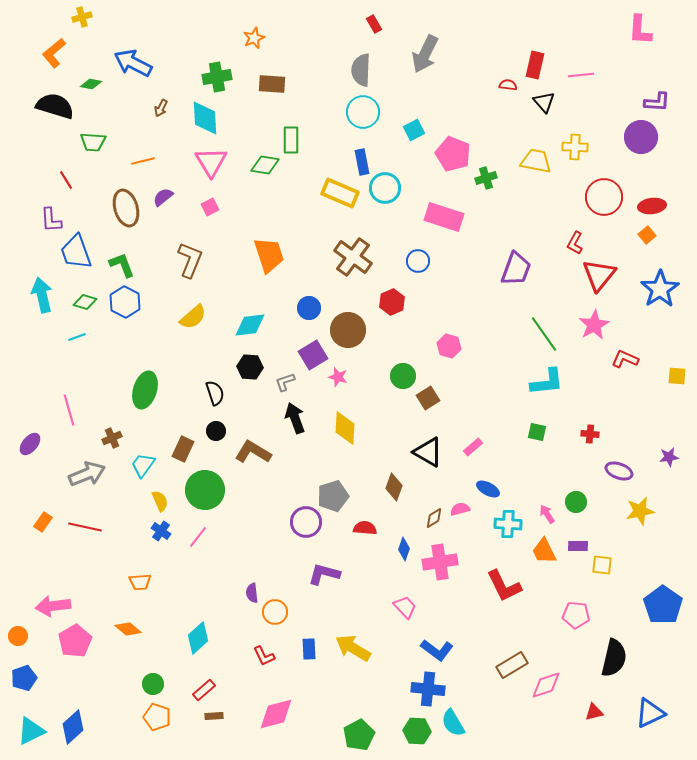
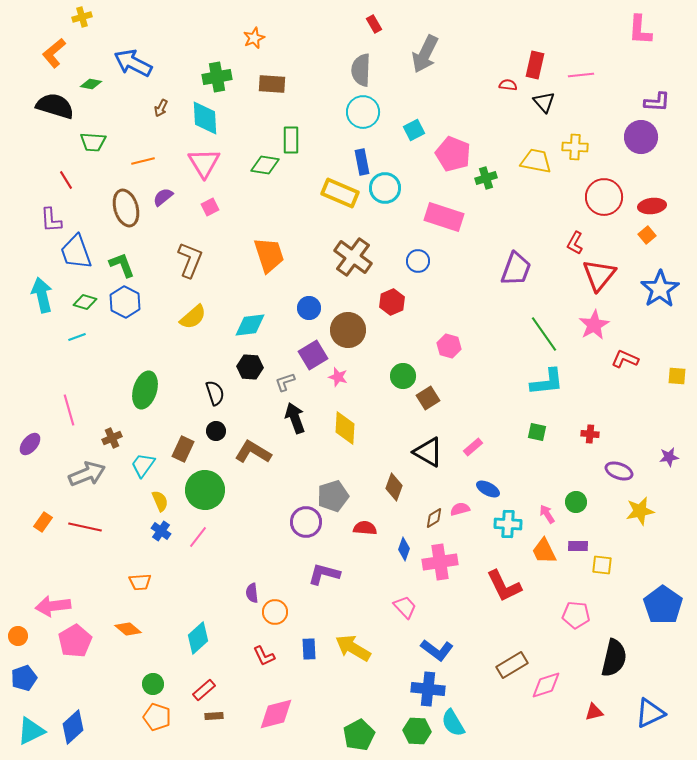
pink triangle at (211, 162): moved 7 px left, 1 px down
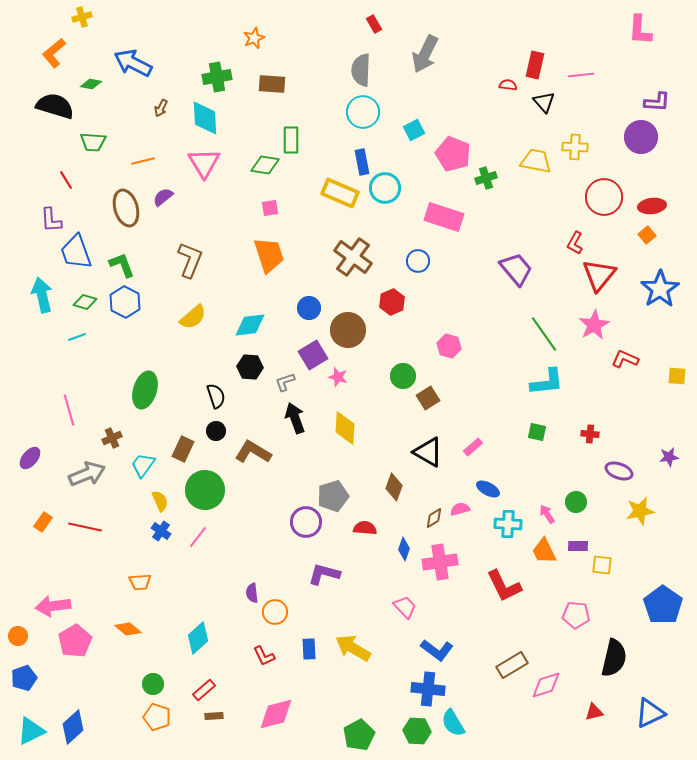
pink square at (210, 207): moved 60 px right, 1 px down; rotated 18 degrees clockwise
purple trapezoid at (516, 269): rotated 60 degrees counterclockwise
black semicircle at (215, 393): moved 1 px right, 3 px down
purple ellipse at (30, 444): moved 14 px down
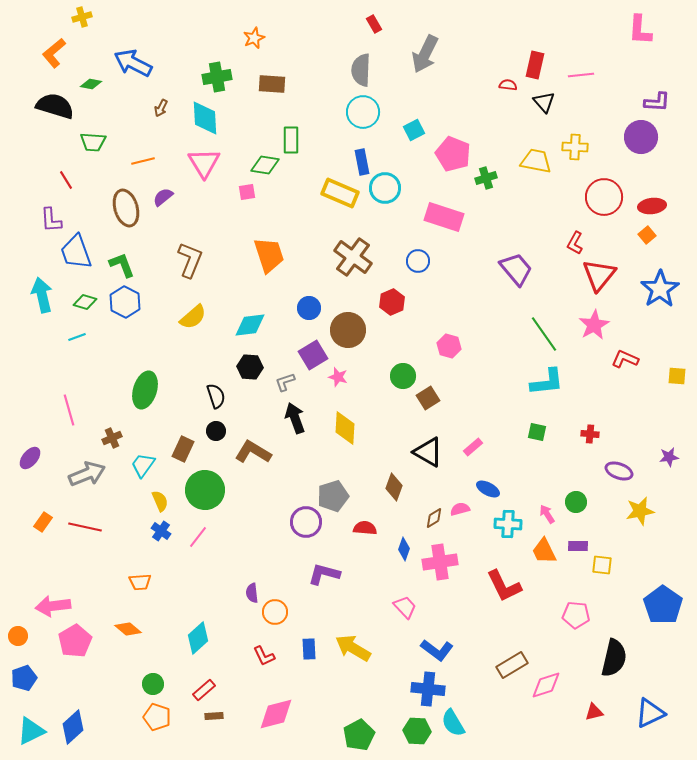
pink square at (270, 208): moved 23 px left, 16 px up
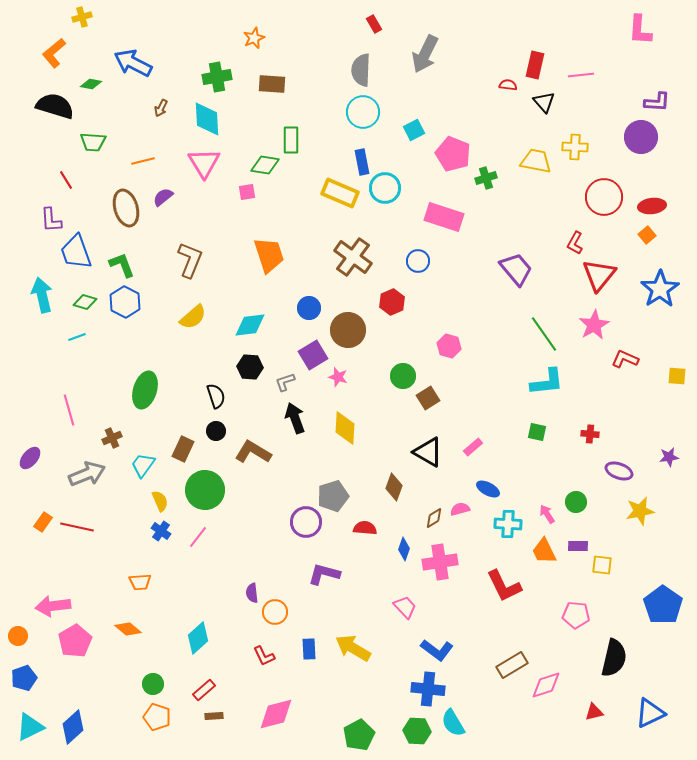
cyan diamond at (205, 118): moved 2 px right, 1 px down
red line at (85, 527): moved 8 px left
cyan triangle at (31, 731): moved 1 px left, 4 px up
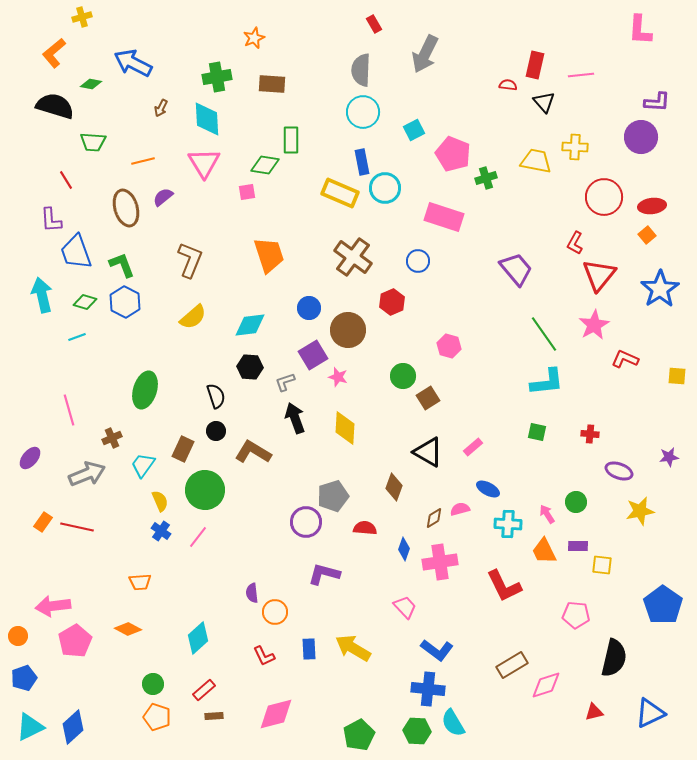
orange diamond at (128, 629): rotated 12 degrees counterclockwise
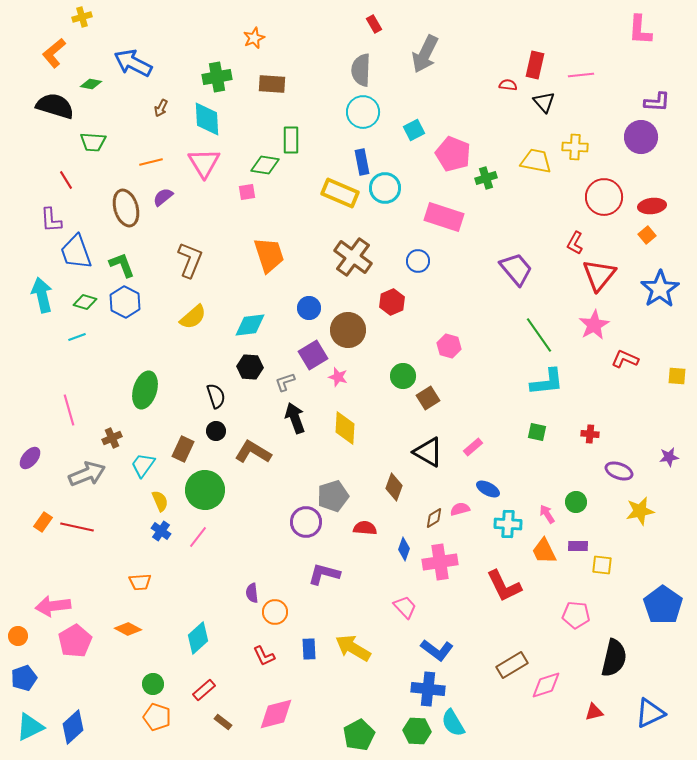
orange line at (143, 161): moved 8 px right, 1 px down
green line at (544, 334): moved 5 px left, 1 px down
brown rectangle at (214, 716): moved 9 px right, 6 px down; rotated 42 degrees clockwise
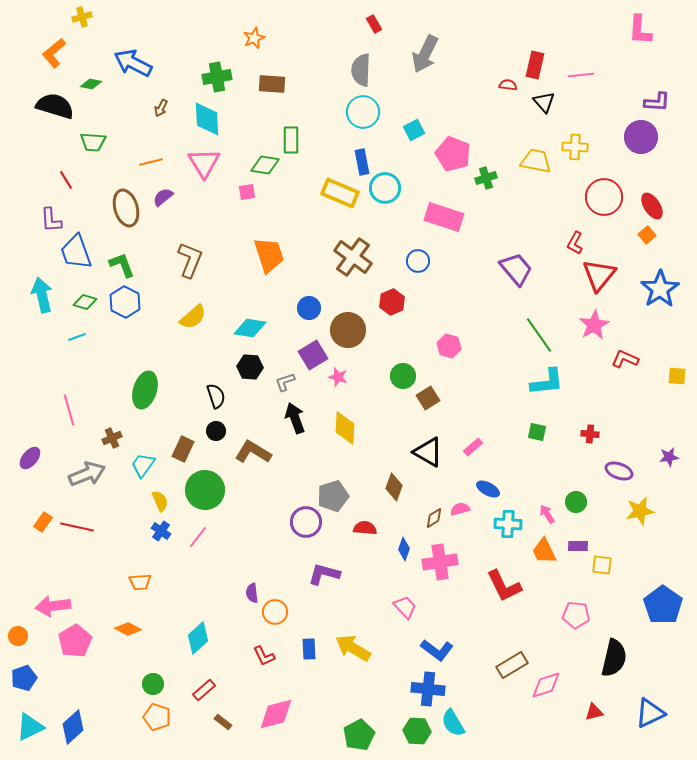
red ellipse at (652, 206): rotated 64 degrees clockwise
cyan diamond at (250, 325): moved 3 px down; rotated 16 degrees clockwise
